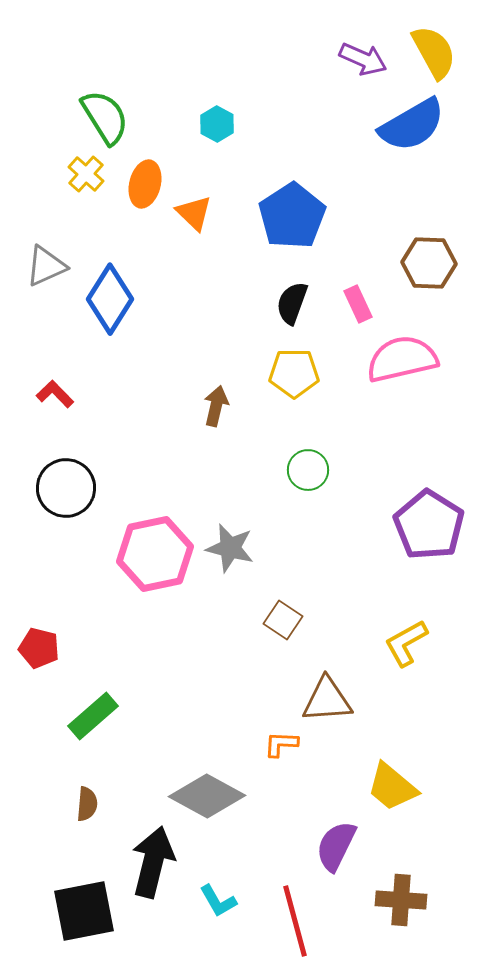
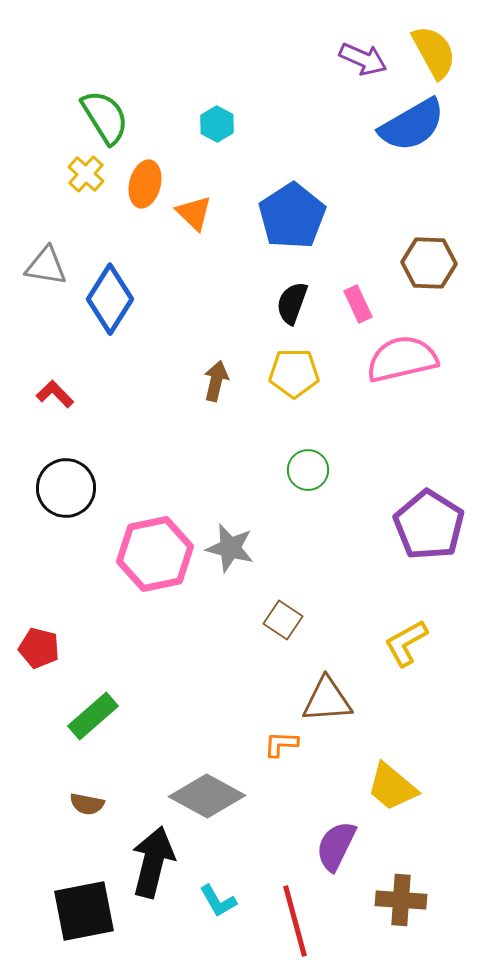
gray triangle: rotated 33 degrees clockwise
brown arrow: moved 25 px up
brown semicircle: rotated 96 degrees clockwise
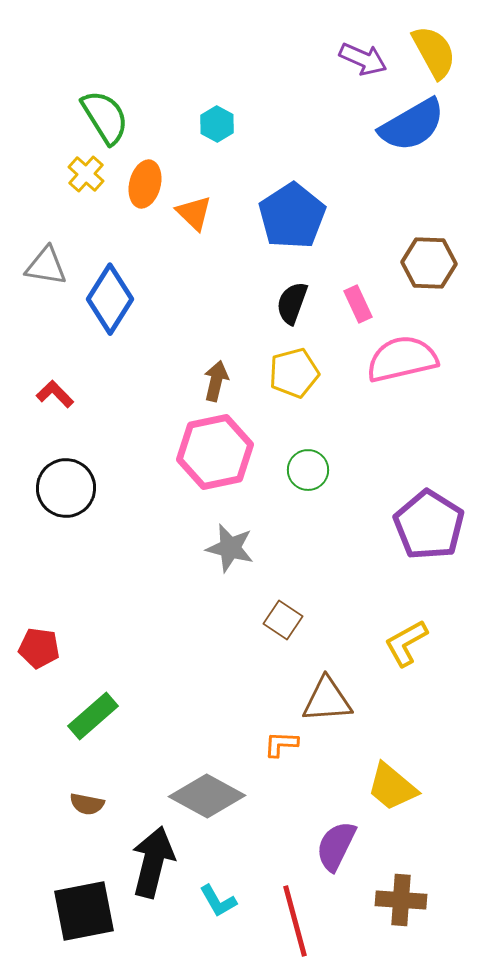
yellow pentagon: rotated 15 degrees counterclockwise
pink hexagon: moved 60 px right, 102 px up
red pentagon: rotated 6 degrees counterclockwise
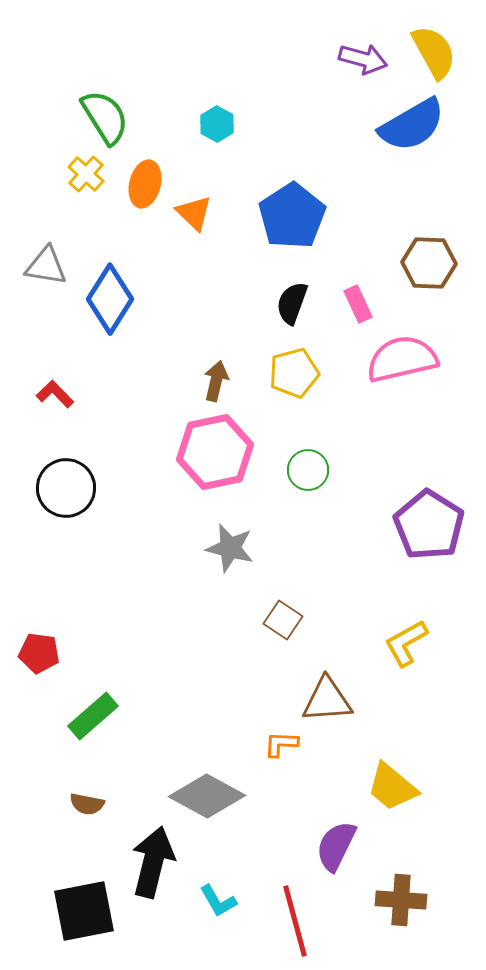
purple arrow: rotated 9 degrees counterclockwise
red pentagon: moved 5 px down
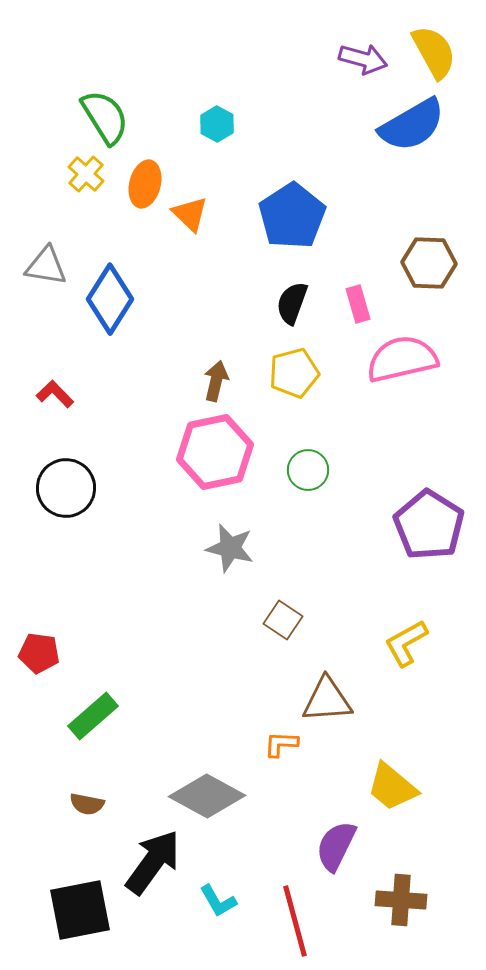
orange triangle: moved 4 px left, 1 px down
pink rectangle: rotated 9 degrees clockwise
black arrow: rotated 22 degrees clockwise
black square: moved 4 px left, 1 px up
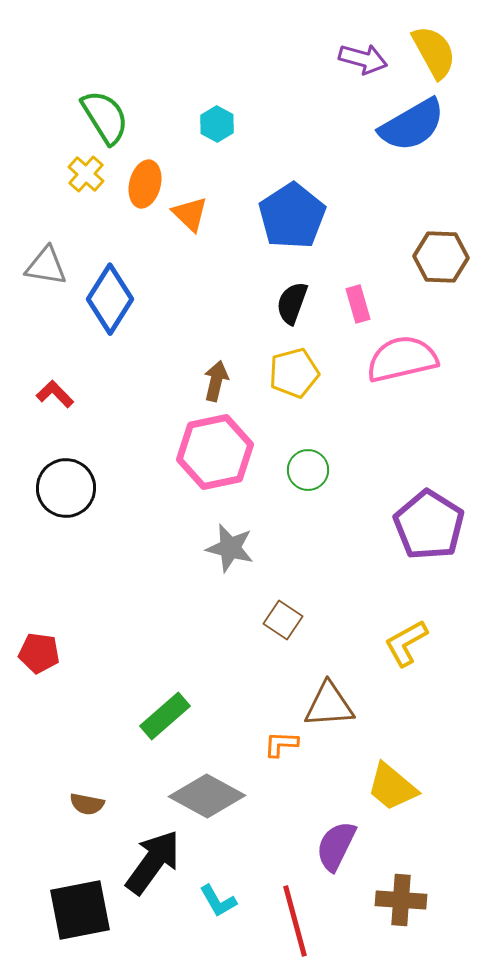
brown hexagon: moved 12 px right, 6 px up
brown triangle: moved 2 px right, 5 px down
green rectangle: moved 72 px right
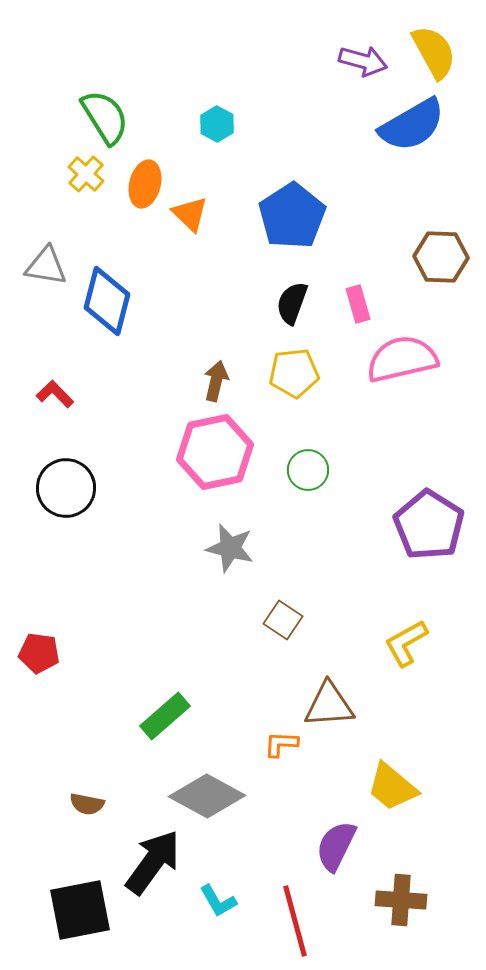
purple arrow: moved 2 px down
blue diamond: moved 3 px left, 2 px down; rotated 18 degrees counterclockwise
yellow pentagon: rotated 9 degrees clockwise
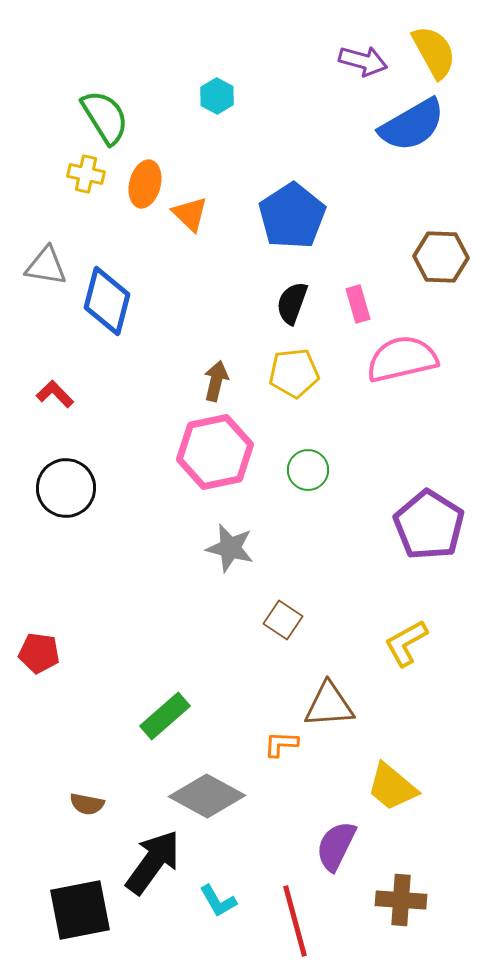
cyan hexagon: moved 28 px up
yellow cross: rotated 30 degrees counterclockwise
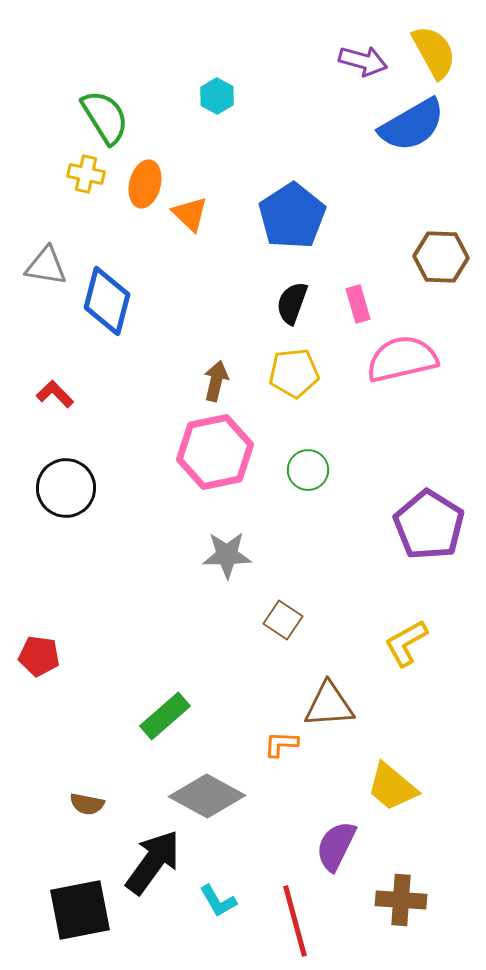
gray star: moved 3 px left, 7 px down; rotated 15 degrees counterclockwise
red pentagon: moved 3 px down
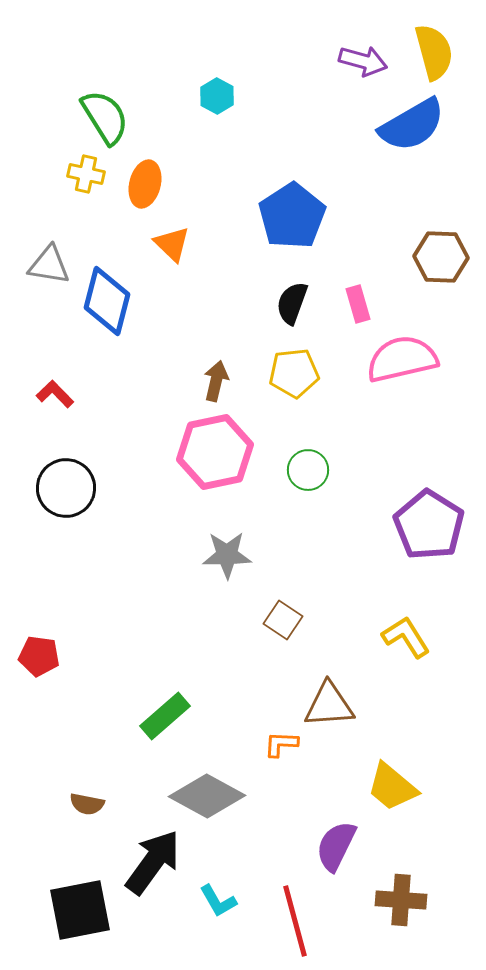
yellow semicircle: rotated 14 degrees clockwise
orange triangle: moved 18 px left, 30 px down
gray triangle: moved 3 px right, 1 px up
yellow L-shape: moved 6 px up; rotated 87 degrees clockwise
